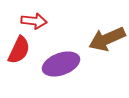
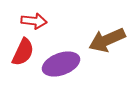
brown arrow: moved 1 px down
red semicircle: moved 4 px right, 2 px down
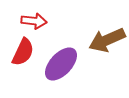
purple ellipse: rotated 27 degrees counterclockwise
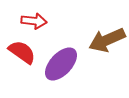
red semicircle: moved 1 px left; rotated 80 degrees counterclockwise
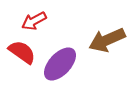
red arrow: rotated 145 degrees clockwise
purple ellipse: moved 1 px left
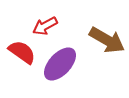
red arrow: moved 11 px right, 5 px down
brown arrow: rotated 126 degrees counterclockwise
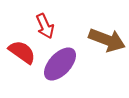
red arrow: rotated 85 degrees counterclockwise
brown arrow: rotated 9 degrees counterclockwise
